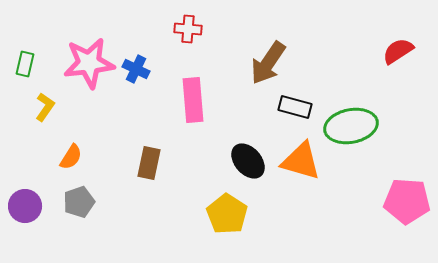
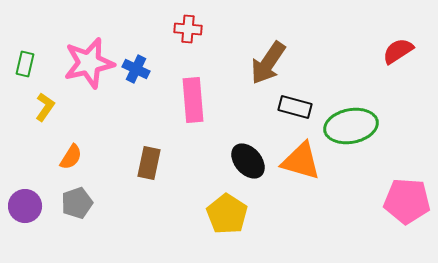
pink star: rotated 6 degrees counterclockwise
gray pentagon: moved 2 px left, 1 px down
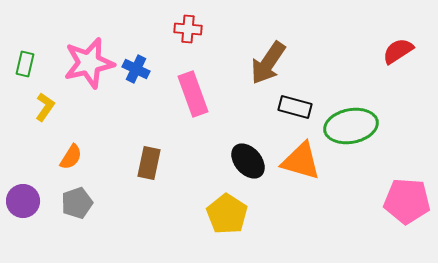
pink rectangle: moved 6 px up; rotated 15 degrees counterclockwise
purple circle: moved 2 px left, 5 px up
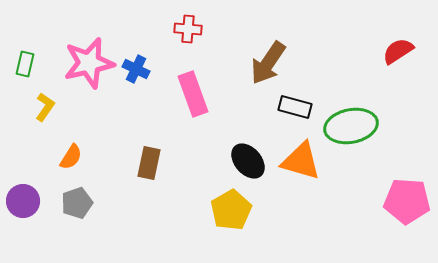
yellow pentagon: moved 4 px right, 4 px up; rotated 9 degrees clockwise
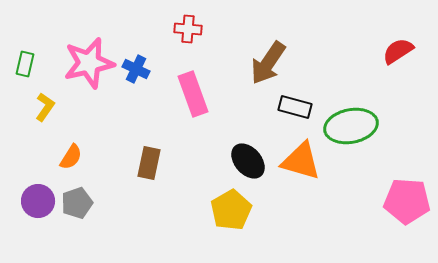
purple circle: moved 15 px right
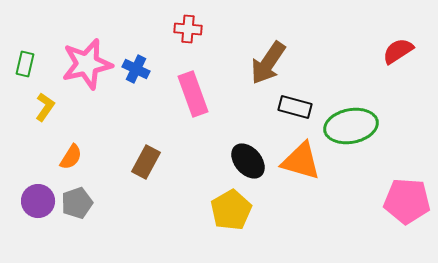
pink star: moved 2 px left, 1 px down
brown rectangle: moved 3 px left, 1 px up; rotated 16 degrees clockwise
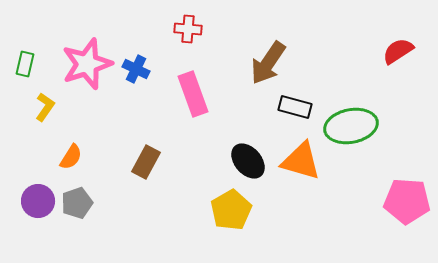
pink star: rotated 6 degrees counterclockwise
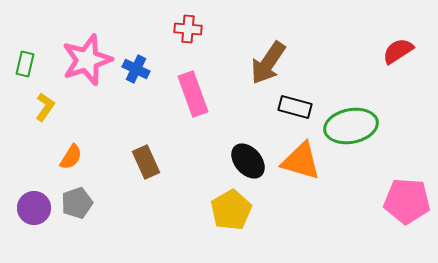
pink star: moved 4 px up
brown rectangle: rotated 52 degrees counterclockwise
purple circle: moved 4 px left, 7 px down
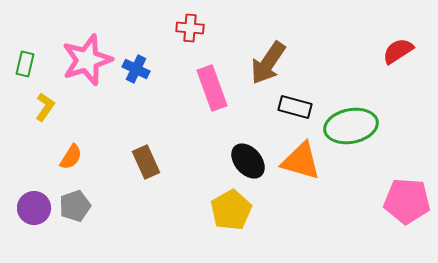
red cross: moved 2 px right, 1 px up
pink rectangle: moved 19 px right, 6 px up
gray pentagon: moved 2 px left, 3 px down
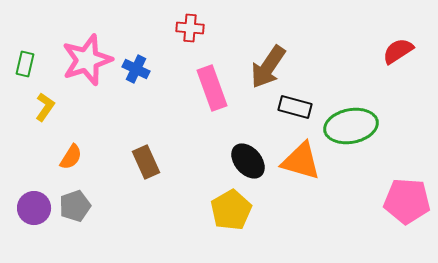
brown arrow: moved 4 px down
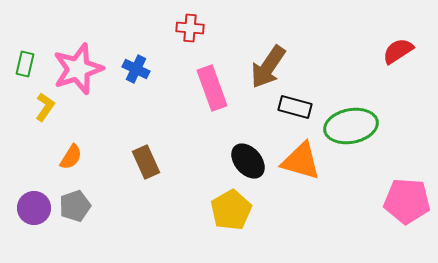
pink star: moved 9 px left, 9 px down
